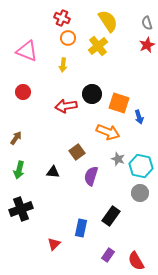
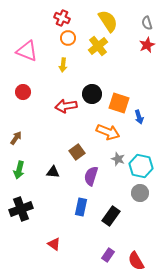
blue rectangle: moved 21 px up
red triangle: rotated 40 degrees counterclockwise
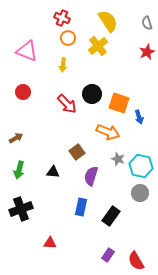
red star: moved 7 px down
red arrow: moved 1 px right, 2 px up; rotated 125 degrees counterclockwise
brown arrow: rotated 24 degrees clockwise
red triangle: moved 4 px left, 1 px up; rotated 32 degrees counterclockwise
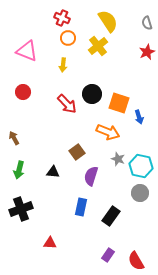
brown arrow: moved 2 px left; rotated 88 degrees counterclockwise
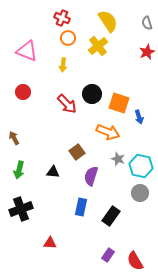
red semicircle: moved 1 px left
